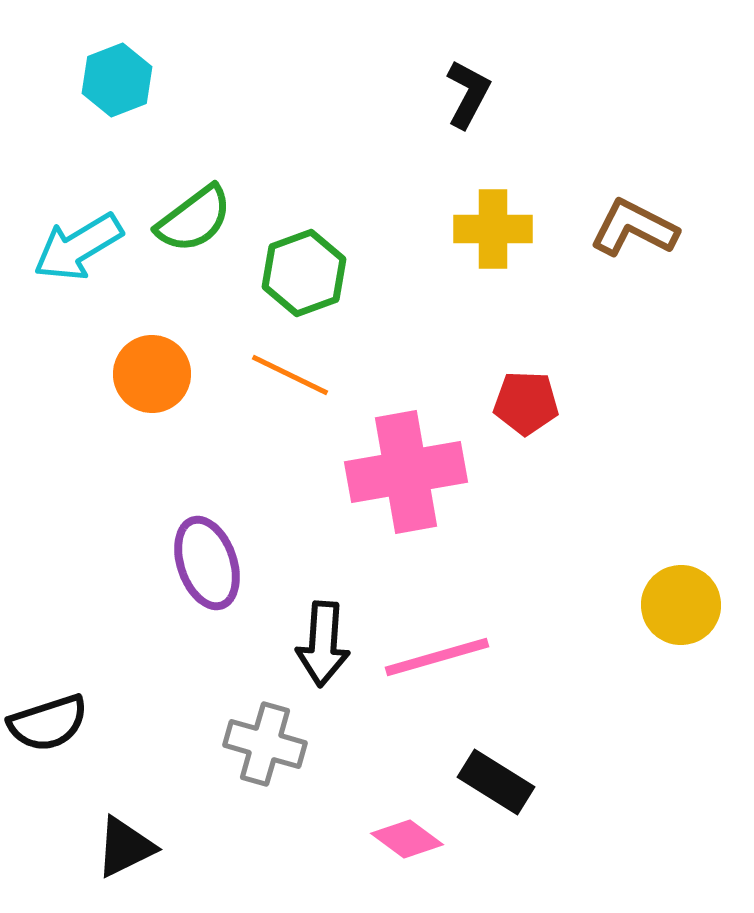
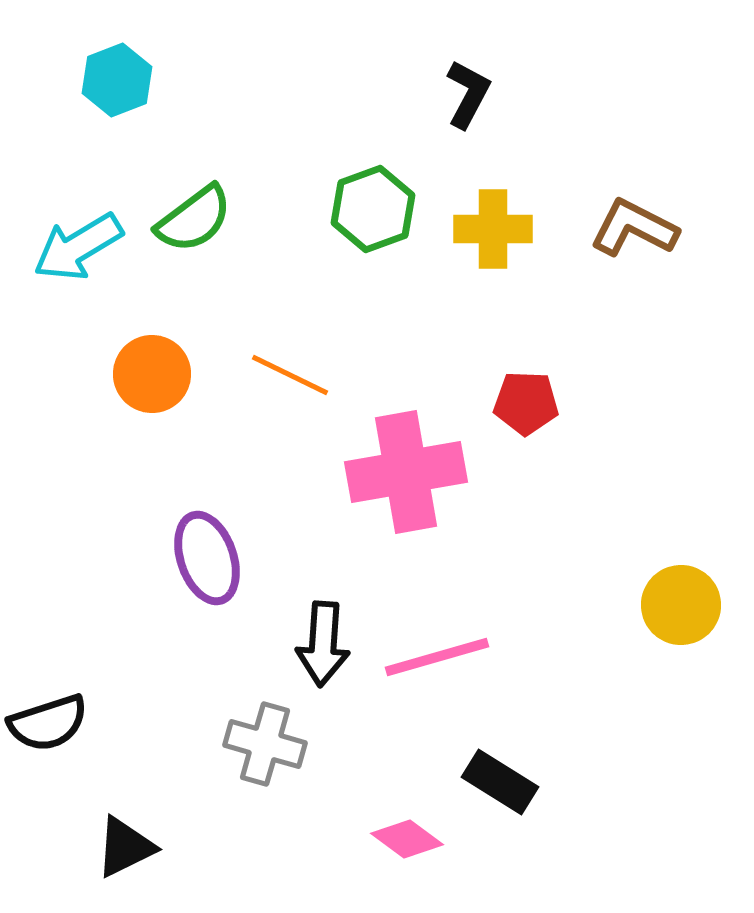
green hexagon: moved 69 px right, 64 px up
purple ellipse: moved 5 px up
black rectangle: moved 4 px right
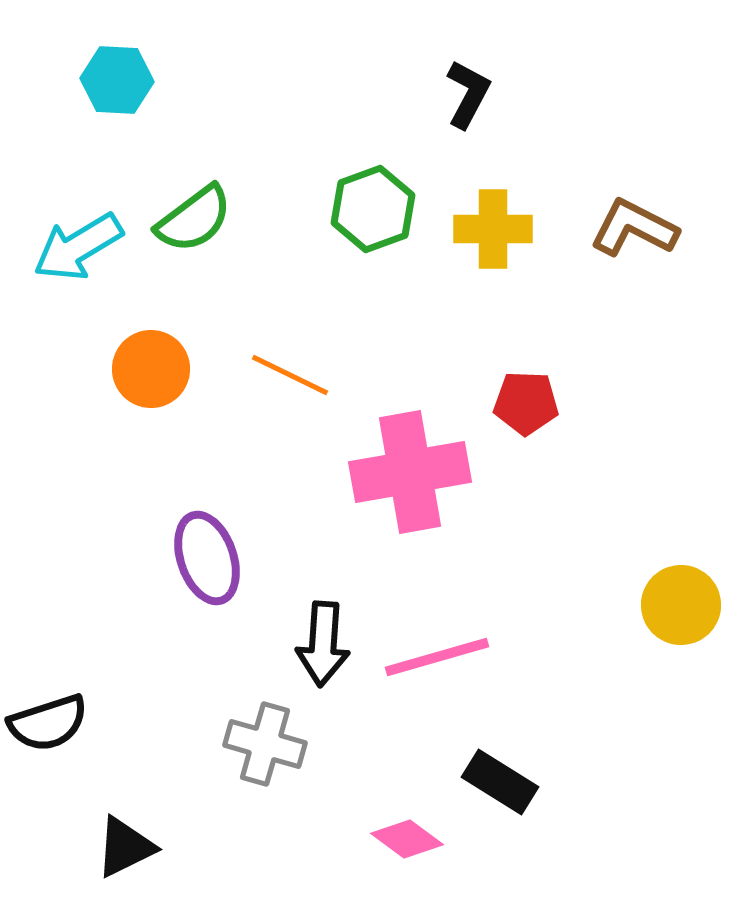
cyan hexagon: rotated 24 degrees clockwise
orange circle: moved 1 px left, 5 px up
pink cross: moved 4 px right
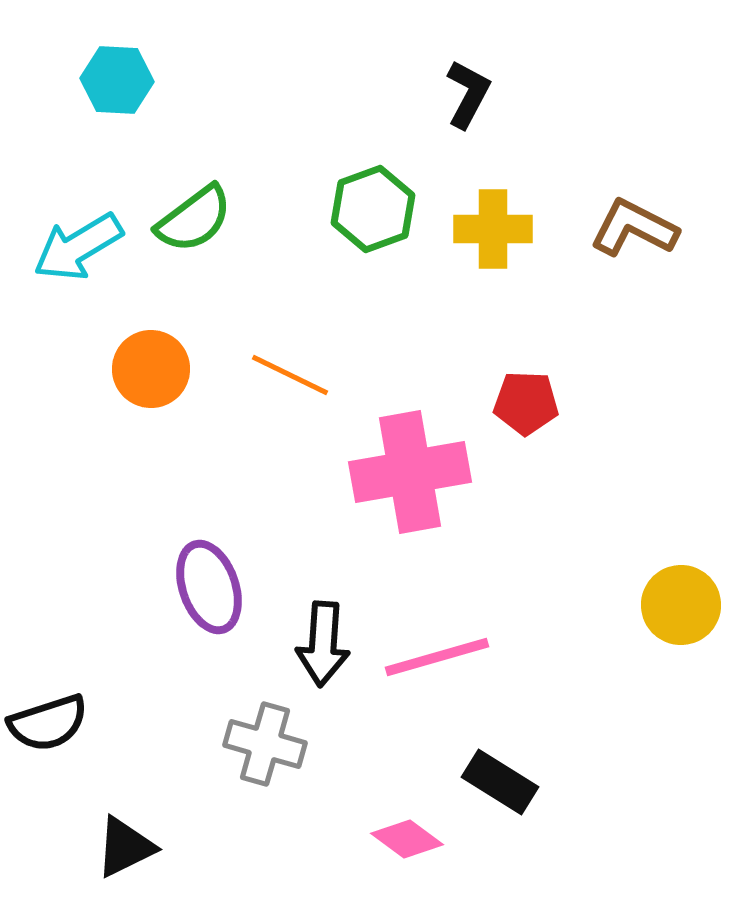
purple ellipse: moved 2 px right, 29 px down
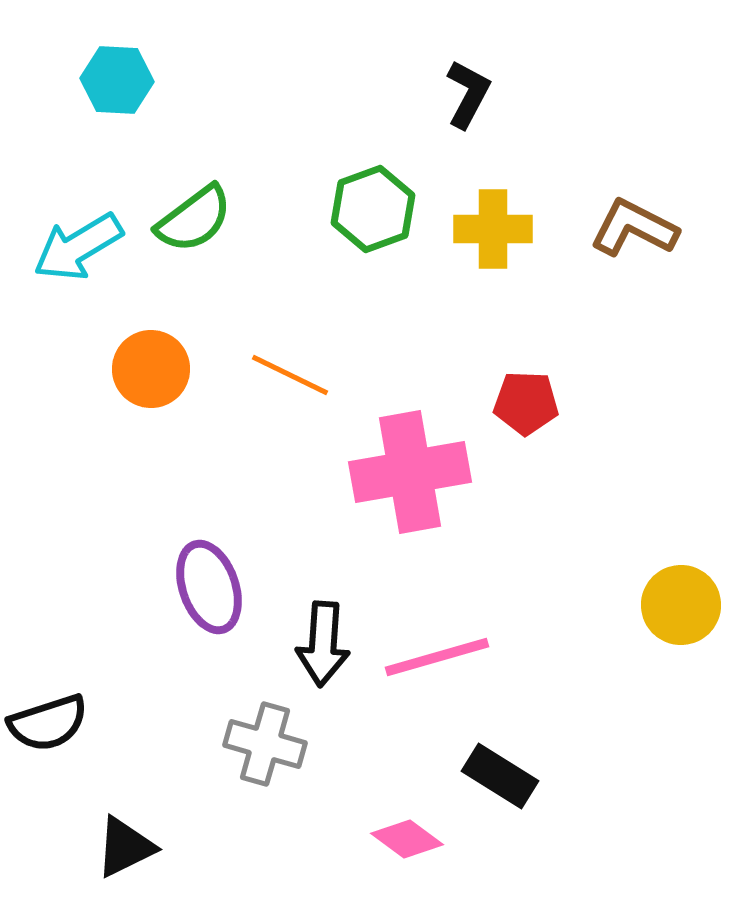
black rectangle: moved 6 px up
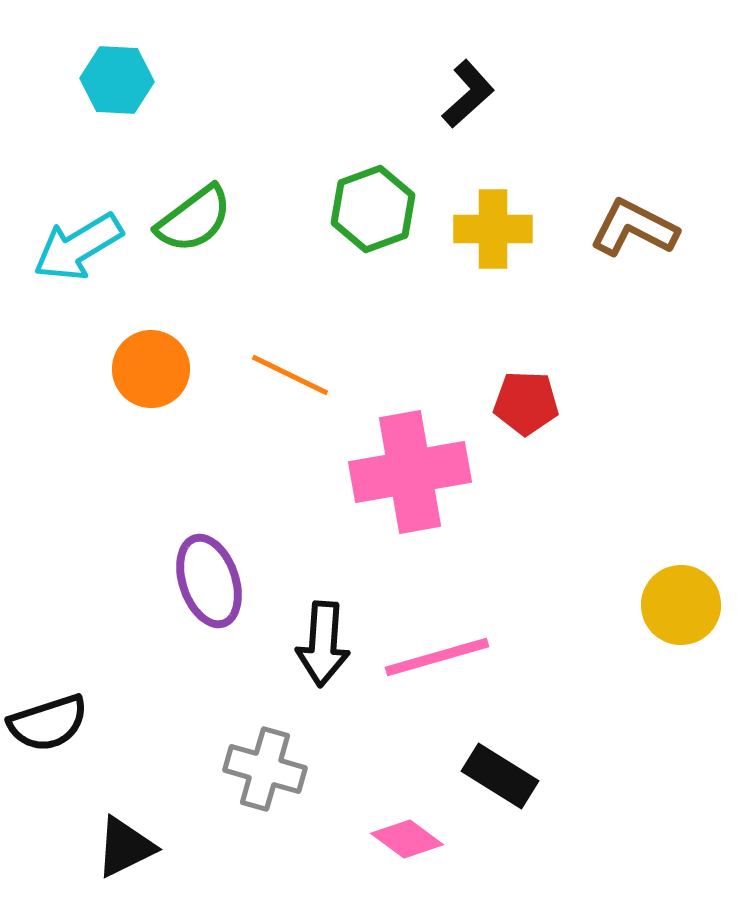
black L-shape: rotated 20 degrees clockwise
purple ellipse: moved 6 px up
gray cross: moved 25 px down
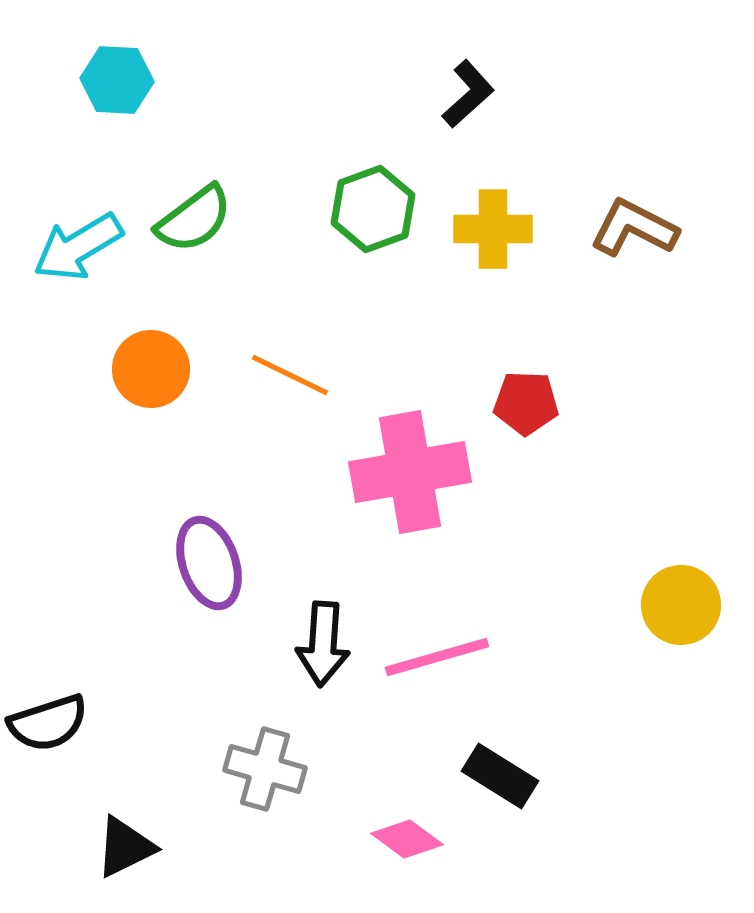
purple ellipse: moved 18 px up
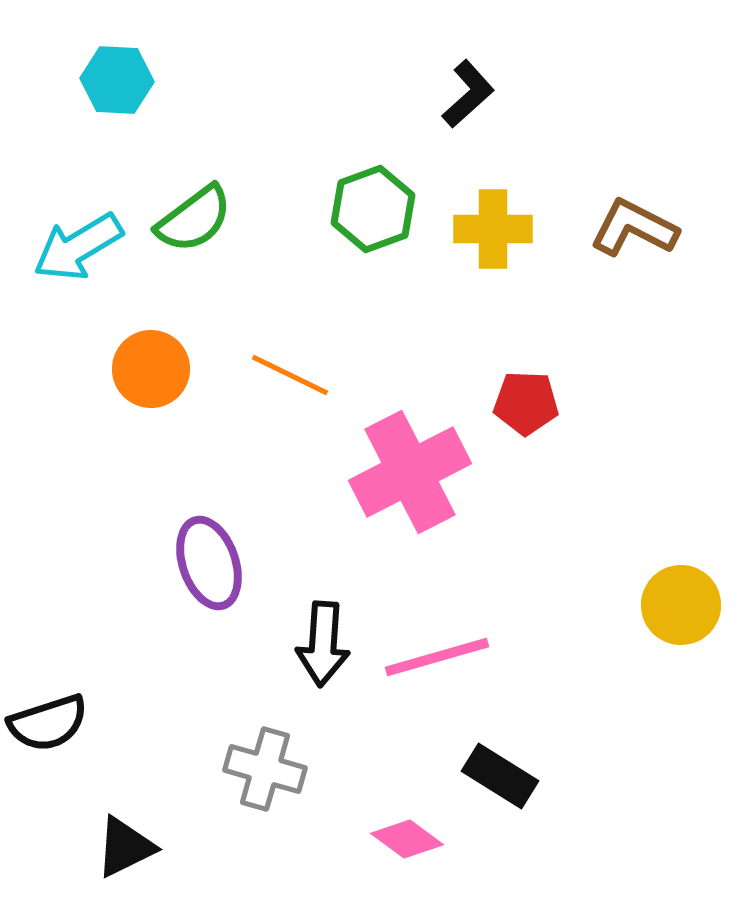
pink cross: rotated 17 degrees counterclockwise
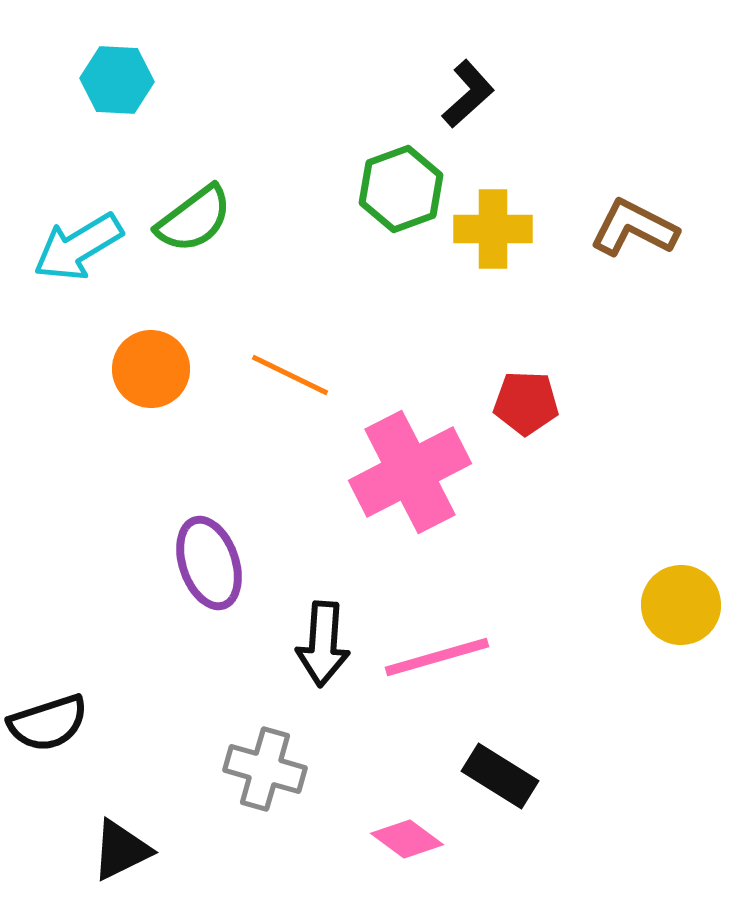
green hexagon: moved 28 px right, 20 px up
black triangle: moved 4 px left, 3 px down
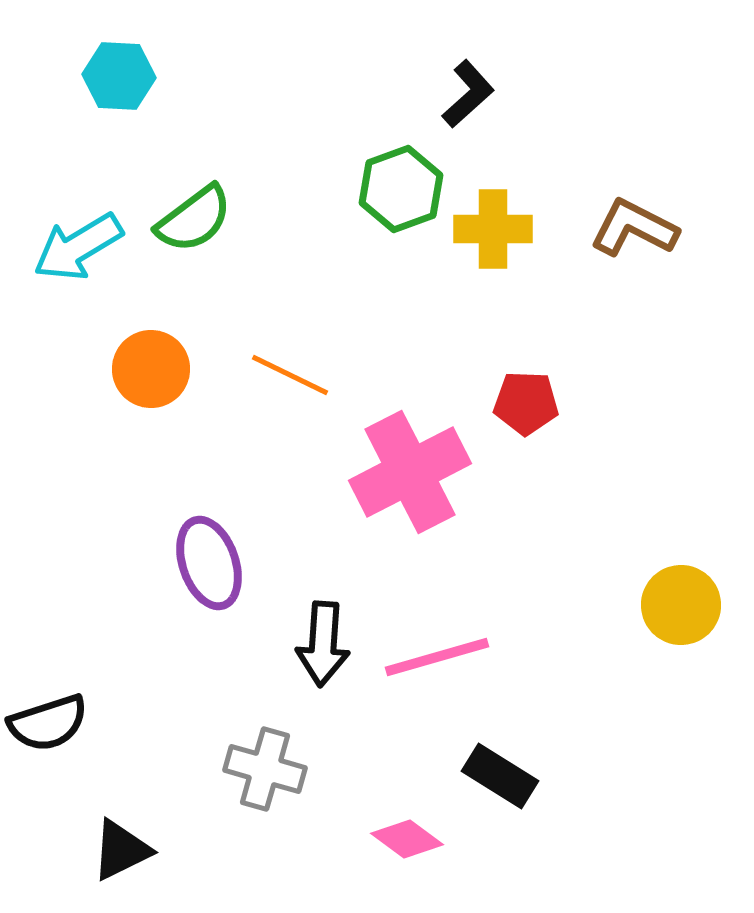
cyan hexagon: moved 2 px right, 4 px up
